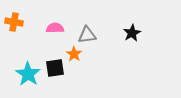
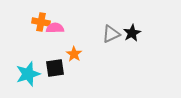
orange cross: moved 27 px right
gray triangle: moved 24 px right, 1 px up; rotated 18 degrees counterclockwise
cyan star: rotated 20 degrees clockwise
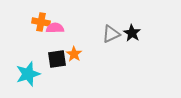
black star: rotated 12 degrees counterclockwise
black square: moved 2 px right, 9 px up
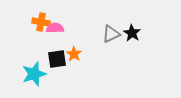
cyan star: moved 6 px right
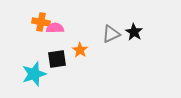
black star: moved 2 px right, 1 px up
orange star: moved 6 px right, 4 px up
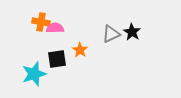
black star: moved 2 px left
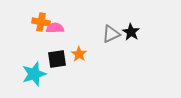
black star: moved 1 px left
orange star: moved 1 px left, 4 px down
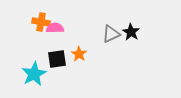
cyan star: rotated 10 degrees counterclockwise
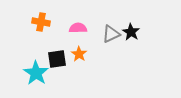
pink semicircle: moved 23 px right
cyan star: moved 2 px right, 1 px up; rotated 10 degrees counterclockwise
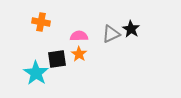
pink semicircle: moved 1 px right, 8 px down
black star: moved 3 px up
